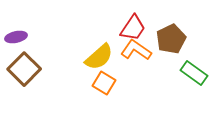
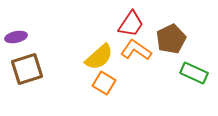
red trapezoid: moved 2 px left, 4 px up
brown square: moved 3 px right; rotated 28 degrees clockwise
green rectangle: rotated 12 degrees counterclockwise
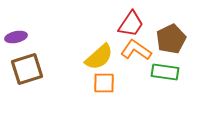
green rectangle: moved 29 px left, 1 px up; rotated 16 degrees counterclockwise
orange square: rotated 30 degrees counterclockwise
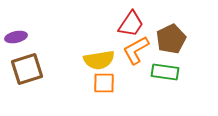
orange L-shape: rotated 64 degrees counterclockwise
yellow semicircle: moved 3 px down; rotated 32 degrees clockwise
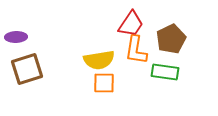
purple ellipse: rotated 10 degrees clockwise
orange L-shape: rotated 52 degrees counterclockwise
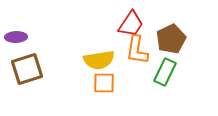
orange L-shape: moved 1 px right
green rectangle: rotated 72 degrees counterclockwise
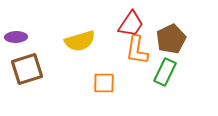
yellow semicircle: moved 19 px left, 19 px up; rotated 8 degrees counterclockwise
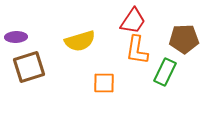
red trapezoid: moved 2 px right, 3 px up
brown pentagon: moved 13 px right; rotated 24 degrees clockwise
brown square: moved 2 px right, 2 px up
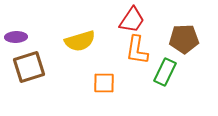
red trapezoid: moved 1 px left, 1 px up
